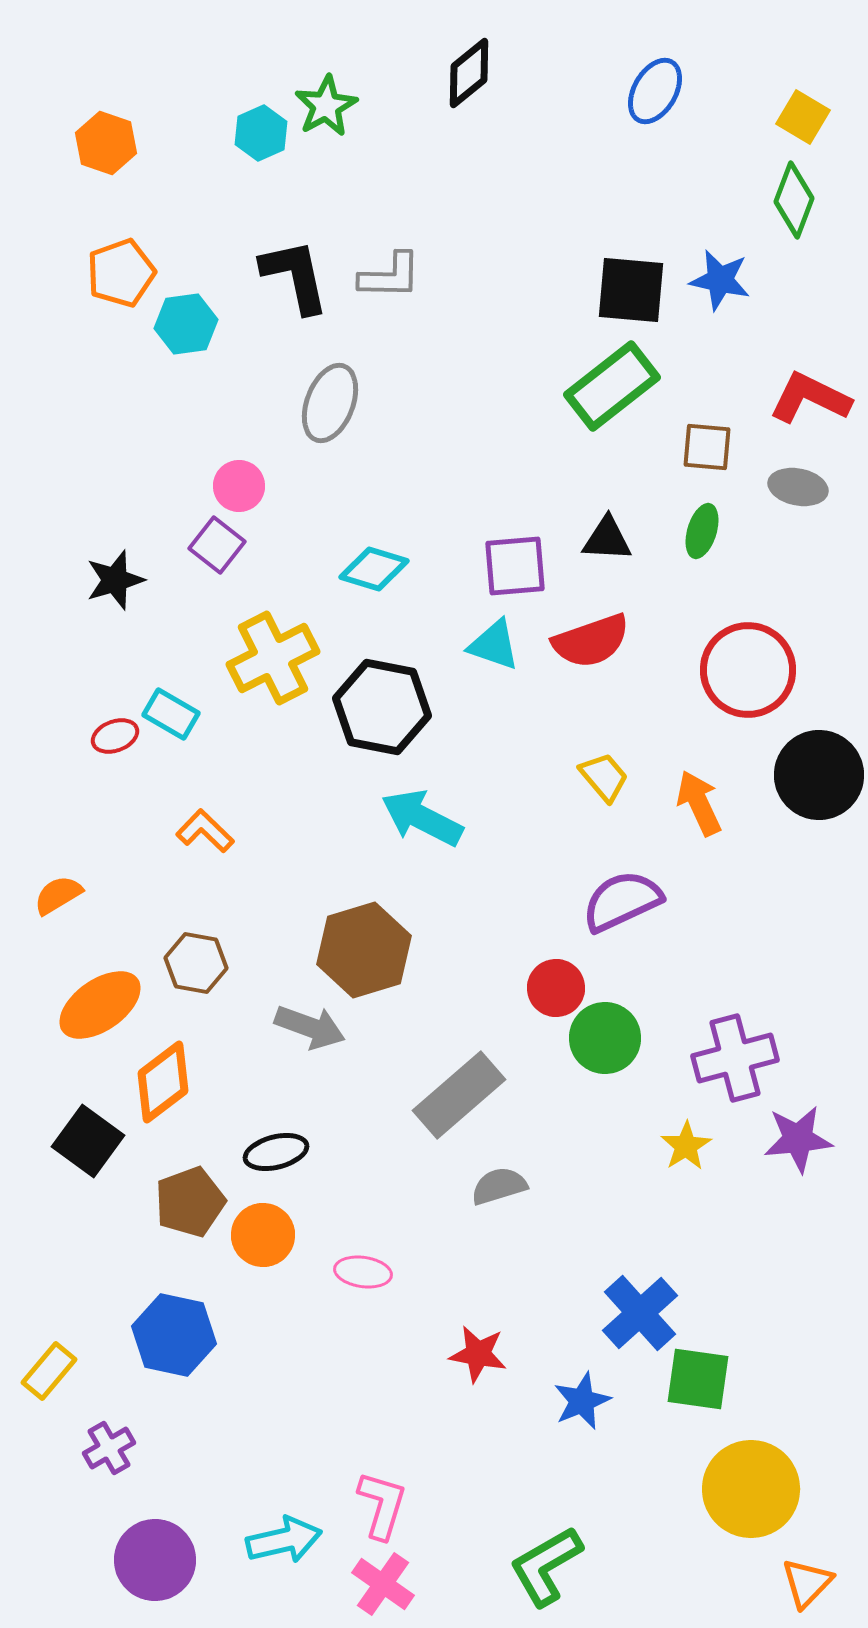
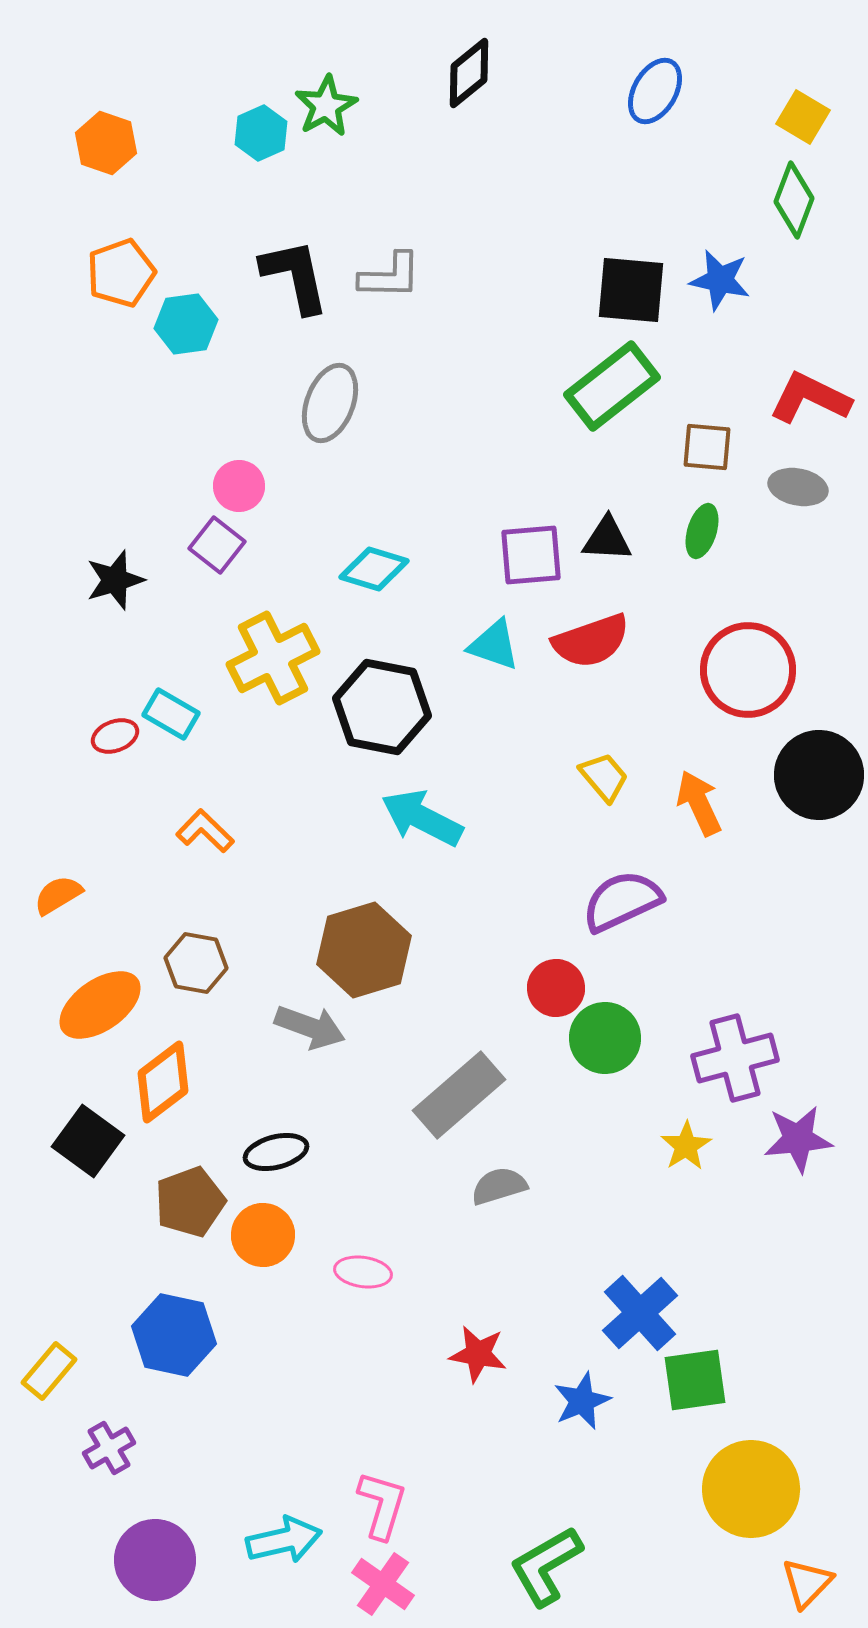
purple square at (515, 566): moved 16 px right, 11 px up
green square at (698, 1379): moved 3 px left, 1 px down; rotated 16 degrees counterclockwise
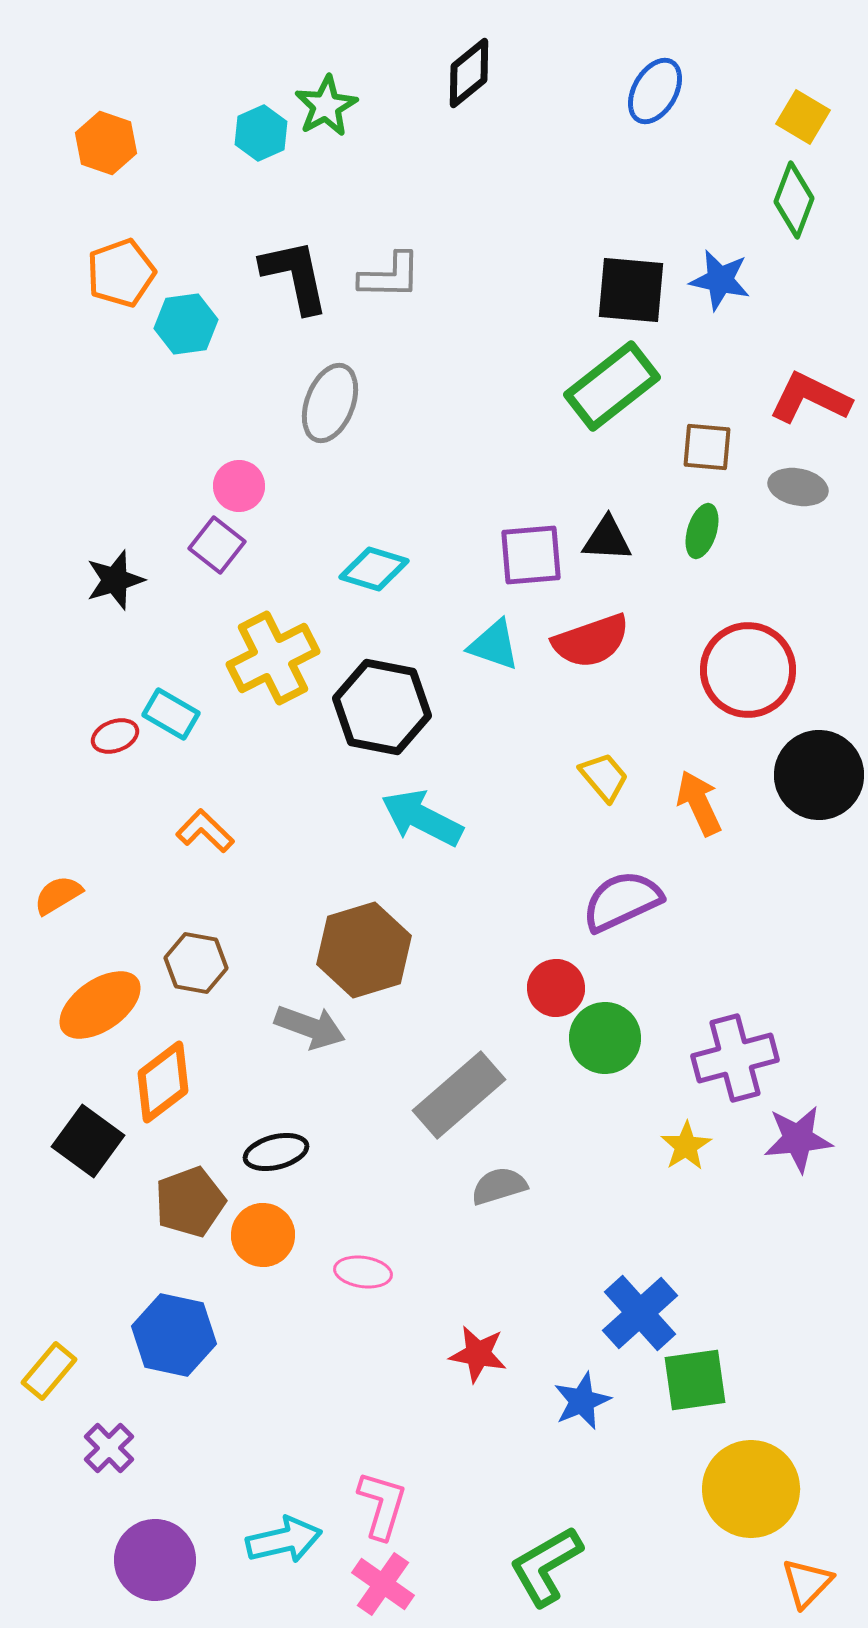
purple cross at (109, 1448): rotated 15 degrees counterclockwise
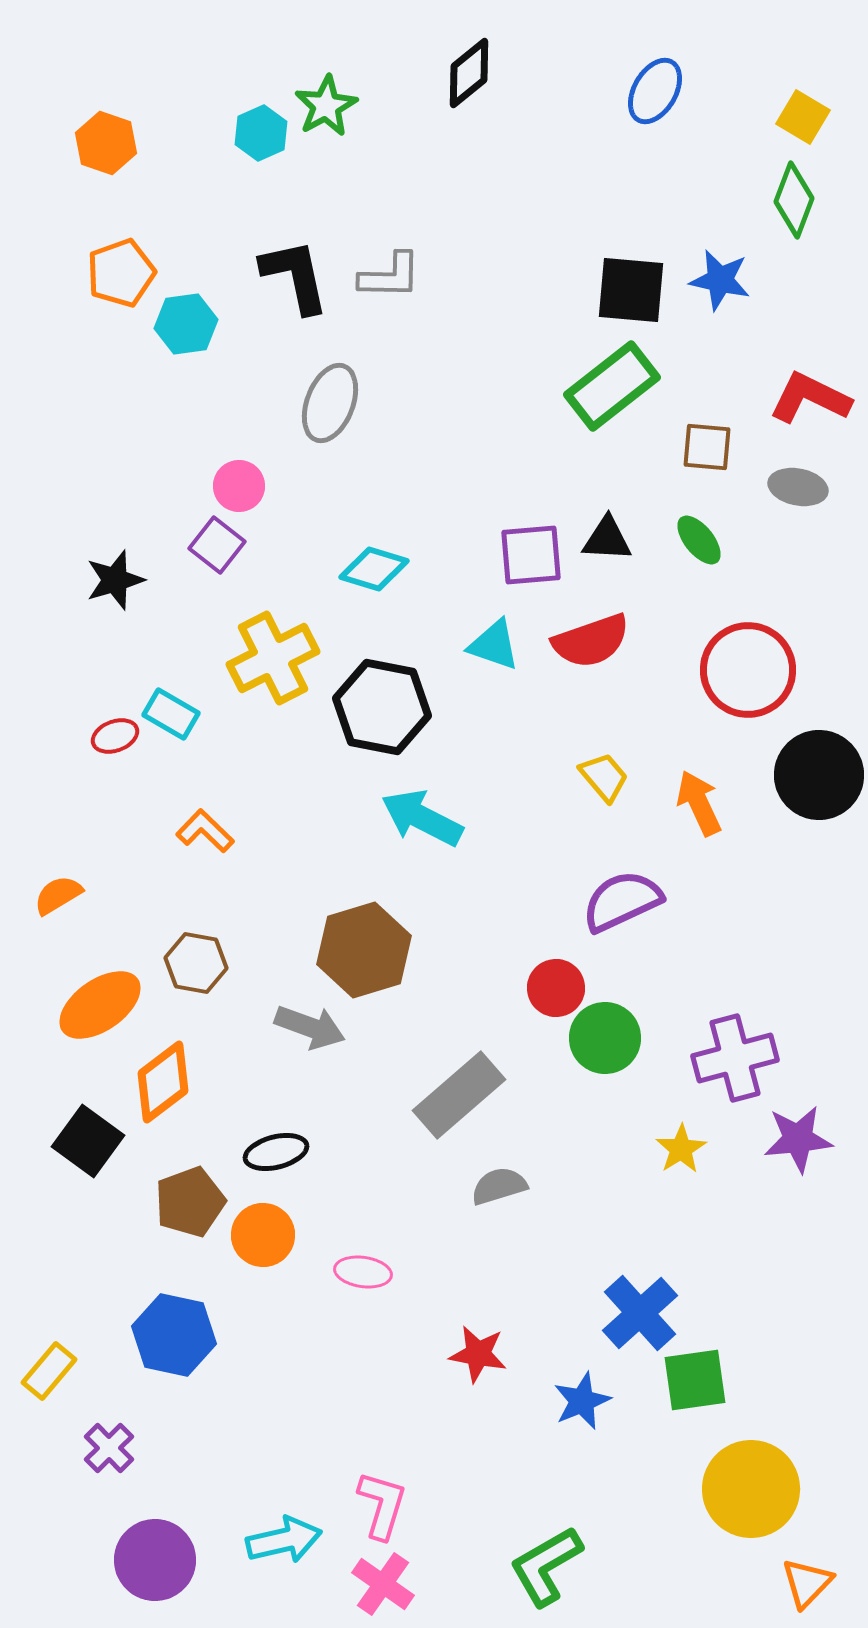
green ellipse at (702, 531): moved 3 px left, 9 px down; rotated 56 degrees counterclockwise
yellow star at (686, 1146): moved 5 px left, 3 px down
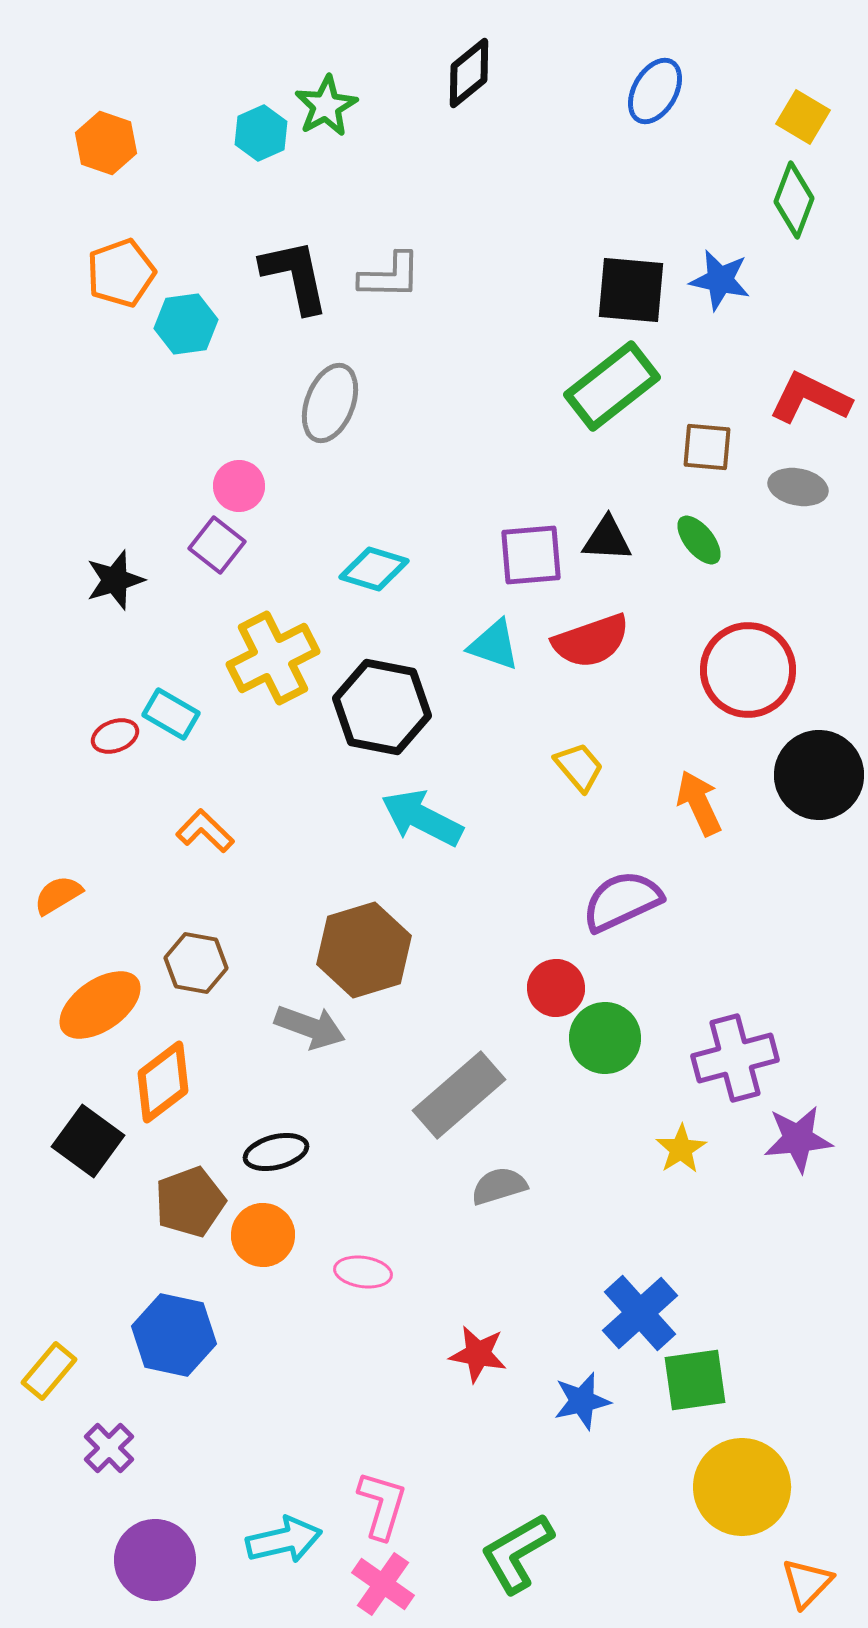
yellow trapezoid at (604, 777): moved 25 px left, 10 px up
blue star at (582, 1401): rotated 10 degrees clockwise
yellow circle at (751, 1489): moved 9 px left, 2 px up
green L-shape at (546, 1566): moved 29 px left, 13 px up
